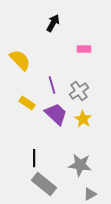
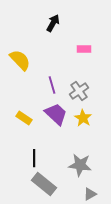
yellow rectangle: moved 3 px left, 15 px down
yellow star: moved 1 px up
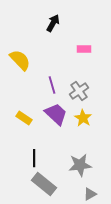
gray star: rotated 15 degrees counterclockwise
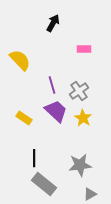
purple trapezoid: moved 3 px up
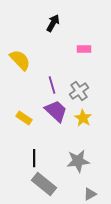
gray star: moved 2 px left, 4 px up
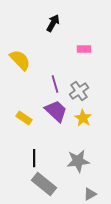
purple line: moved 3 px right, 1 px up
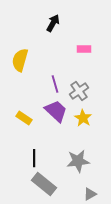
yellow semicircle: rotated 120 degrees counterclockwise
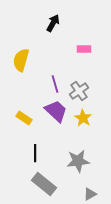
yellow semicircle: moved 1 px right
black line: moved 1 px right, 5 px up
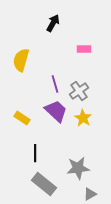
yellow rectangle: moved 2 px left
gray star: moved 7 px down
